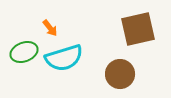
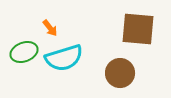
brown square: rotated 18 degrees clockwise
brown circle: moved 1 px up
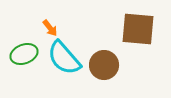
green ellipse: moved 2 px down
cyan semicircle: rotated 66 degrees clockwise
brown circle: moved 16 px left, 8 px up
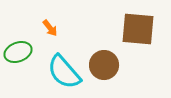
green ellipse: moved 6 px left, 2 px up
cyan semicircle: moved 14 px down
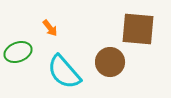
brown circle: moved 6 px right, 3 px up
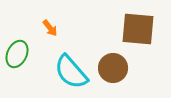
green ellipse: moved 1 px left, 2 px down; rotated 44 degrees counterclockwise
brown circle: moved 3 px right, 6 px down
cyan semicircle: moved 7 px right
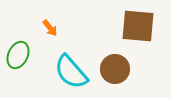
brown square: moved 3 px up
green ellipse: moved 1 px right, 1 px down
brown circle: moved 2 px right, 1 px down
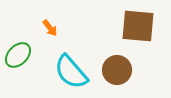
green ellipse: rotated 20 degrees clockwise
brown circle: moved 2 px right, 1 px down
